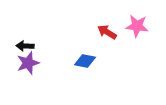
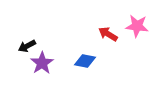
red arrow: moved 1 px right, 2 px down
black arrow: moved 2 px right; rotated 30 degrees counterclockwise
purple star: moved 14 px right; rotated 15 degrees counterclockwise
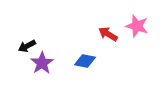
pink star: rotated 10 degrees clockwise
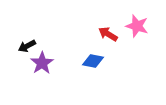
blue diamond: moved 8 px right
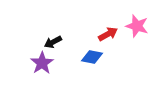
red arrow: rotated 120 degrees clockwise
black arrow: moved 26 px right, 4 px up
blue diamond: moved 1 px left, 4 px up
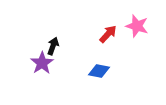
red arrow: rotated 18 degrees counterclockwise
black arrow: moved 4 px down; rotated 138 degrees clockwise
blue diamond: moved 7 px right, 14 px down
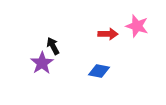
red arrow: rotated 48 degrees clockwise
black arrow: rotated 48 degrees counterclockwise
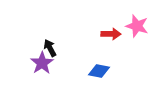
red arrow: moved 3 px right
black arrow: moved 3 px left, 2 px down
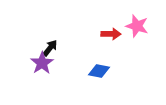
black arrow: rotated 66 degrees clockwise
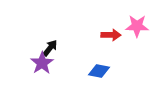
pink star: rotated 15 degrees counterclockwise
red arrow: moved 1 px down
